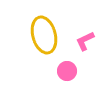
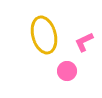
pink L-shape: moved 1 px left, 1 px down
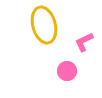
yellow ellipse: moved 10 px up
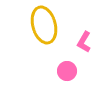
pink L-shape: rotated 35 degrees counterclockwise
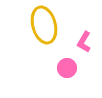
pink circle: moved 3 px up
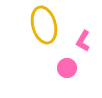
pink L-shape: moved 1 px left, 1 px up
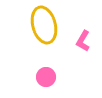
pink circle: moved 21 px left, 9 px down
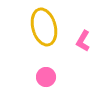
yellow ellipse: moved 2 px down
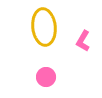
yellow ellipse: rotated 9 degrees clockwise
